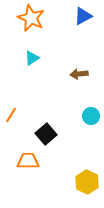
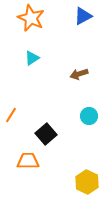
brown arrow: rotated 12 degrees counterclockwise
cyan circle: moved 2 px left
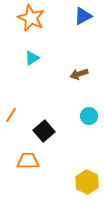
black square: moved 2 px left, 3 px up
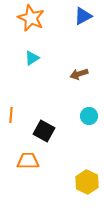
orange line: rotated 28 degrees counterclockwise
black square: rotated 20 degrees counterclockwise
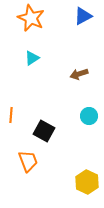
orange trapezoid: rotated 70 degrees clockwise
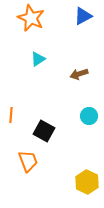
cyan triangle: moved 6 px right, 1 px down
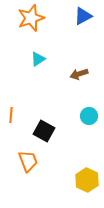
orange star: rotated 28 degrees clockwise
yellow hexagon: moved 2 px up
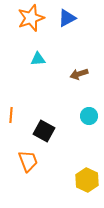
blue triangle: moved 16 px left, 2 px down
cyan triangle: rotated 28 degrees clockwise
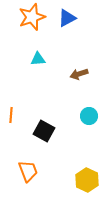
orange star: moved 1 px right, 1 px up
orange trapezoid: moved 10 px down
